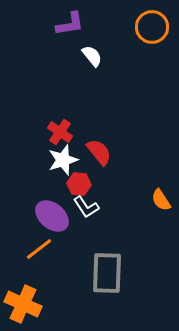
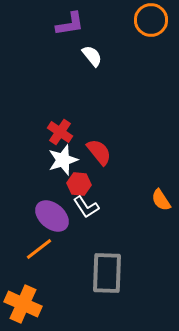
orange circle: moved 1 px left, 7 px up
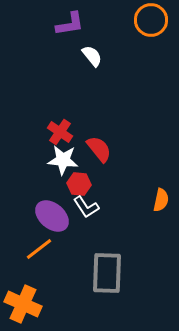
red semicircle: moved 3 px up
white star: rotated 24 degrees clockwise
orange semicircle: rotated 135 degrees counterclockwise
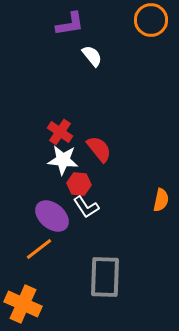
gray rectangle: moved 2 px left, 4 px down
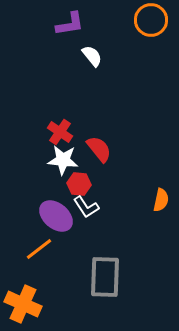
purple ellipse: moved 4 px right
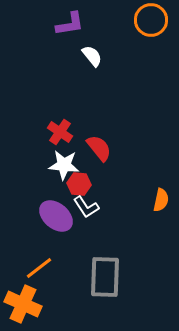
red semicircle: moved 1 px up
white star: moved 1 px right, 5 px down
orange line: moved 19 px down
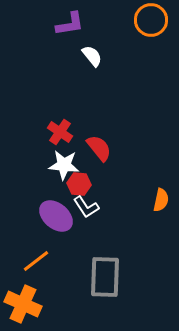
orange line: moved 3 px left, 7 px up
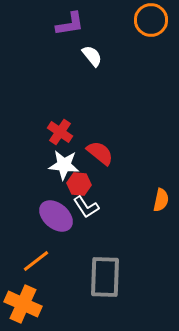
red semicircle: moved 1 px right, 5 px down; rotated 12 degrees counterclockwise
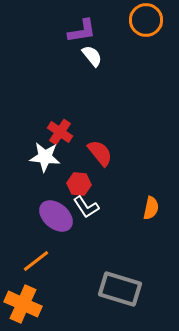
orange circle: moved 5 px left
purple L-shape: moved 12 px right, 7 px down
red semicircle: rotated 12 degrees clockwise
white star: moved 19 px left, 8 px up
orange semicircle: moved 10 px left, 8 px down
gray rectangle: moved 15 px right, 12 px down; rotated 75 degrees counterclockwise
